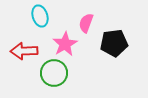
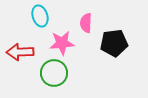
pink semicircle: rotated 18 degrees counterclockwise
pink star: moved 3 px left, 1 px up; rotated 25 degrees clockwise
red arrow: moved 4 px left, 1 px down
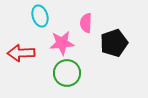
black pentagon: rotated 12 degrees counterclockwise
red arrow: moved 1 px right, 1 px down
green circle: moved 13 px right
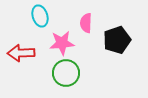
black pentagon: moved 3 px right, 3 px up
green circle: moved 1 px left
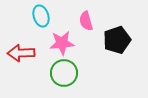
cyan ellipse: moved 1 px right
pink semicircle: moved 2 px up; rotated 18 degrees counterclockwise
green circle: moved 2 px left
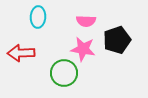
cyan ellipse: moved 3 px left, 1 px down; rotated 20 degrees clockwise
pink semicircle: rotated 72 degrees counterclockwise
pink star: moved 21 px right, 6 px down; rotated 15 degrees clockwise
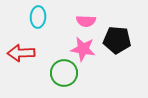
black pentagon: rotated 24 degrees clockwise
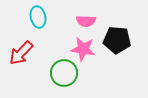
cyan ellipse: rotated 15 degrees counterclockwise
red arrow: rotated 44 degrees counterclockwise
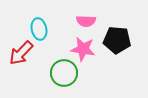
cyan ellipse: moved 1 px right, 12 px down
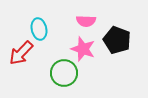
black pentagon: rotated 16 degrees clockwise
pink star: rotated 10 degrees clockwise
